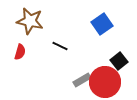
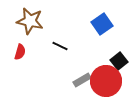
red circle: moved 1 px right, 1 px up
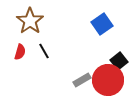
brown star: rotated 24 degrees clockwise
black line: moved 16 px left, 5 px down; rotated 35 degrees clockwise
red circle: moved 2 px right, 1 px up
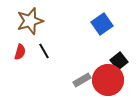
brown star: rotated 20 degrees clockwise
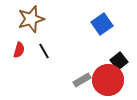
brown star: moved 1 px right, 2 px up
red semicircle: moved 1 px left, 2 px up
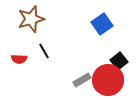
red semicircle: moved 9 px down; rotated 77 degrees clockwise
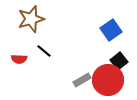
blue square: moved 9 px right, 6 px down
black line: rotated 21 degrees counterclockwise
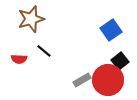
black square: moved 1 px right
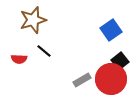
brown star: moved 2 px right, 1 px down
red circle: moved 3 px right, 1 px up
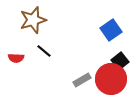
red semicircle: moved 3 px left, 1 px up
